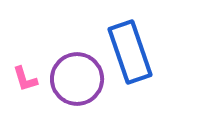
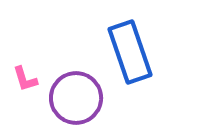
purple circle: moved 1 px left, 19 px down
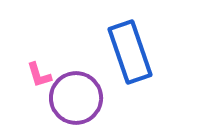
pink L-shape: moved 14 px right, 4 px up
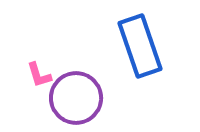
blue rectangle: moved 10 px right, 6 px up
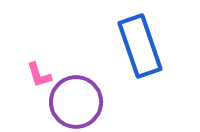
purple circle: moved 4 px down
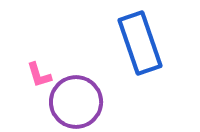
blue rectangle: moved 3 px up
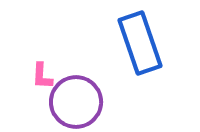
pink L-shape: moved 3 px right, 1 px down; rotated 20 degrees clockwise
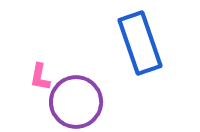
pink L-shape: moved 2 px left, 1 px down; rotated 8 degrees clockwise
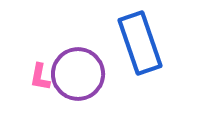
purple circle: moved 2 px right, 28 px up
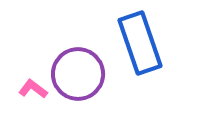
pink L-shape: moved 7 px left, 12 px down; rotated 116 degrees clockwise
